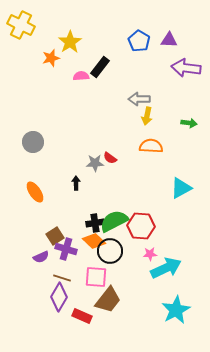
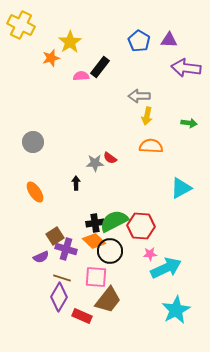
gray arrow: moved 3 px up
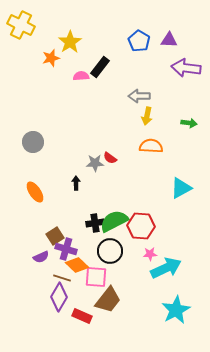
orange diamond: moved 17 px left, 24 px down
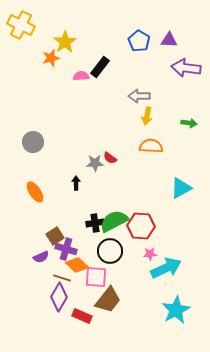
yellow star: moved 5 px left
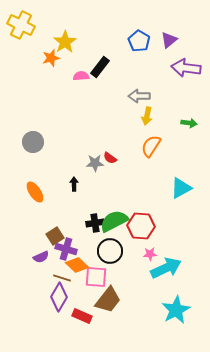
purple triangle: rotated 42 degrees counterclockwise
orange semicircle: rotated 60 degrees counterclockwise
black arrow: moved 2 px left, 1 px down
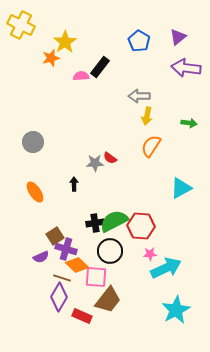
purple triangle: moved 9 px right, 3 px up
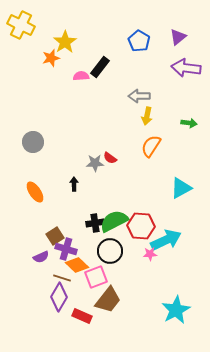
cyan arrow: moved 28 px up
pink square: rotated 25 degrees counterclockwise
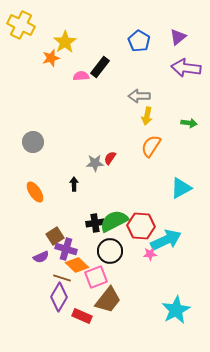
red semicircle: rotated 88 degrees clockwise
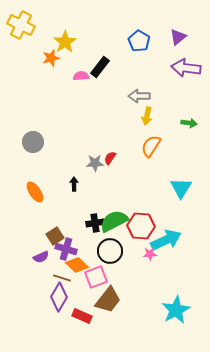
cyan triangle: rotated 30 degrees counterclockwise
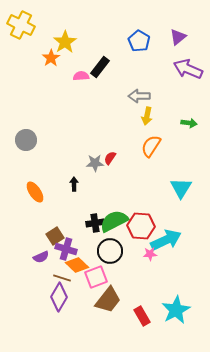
orange star: rotated 18 degrees counterclockwise
purple arrow: moved 2 px right, 1 px down; rotated 16 degrees clockwise
gray circle: moved 7 px left, 2 px up
red rectangle: moved 60 px right; rotated 36 degrees clockwise
